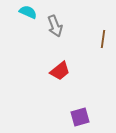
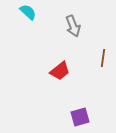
cyan semicircle: rotated 18 degrees clockwise
gray arrow: moved 18 px right
brown line: moved 19 px down
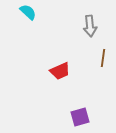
gray arrow: moved 17 px right; rotated 15 degrees clockwise
red trapezoid: rotated 15 degrees clockwise
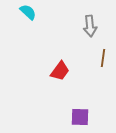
red trapezoid: rotated 30 degrees counterclockwise
purple square: rotated 18 degrees clockwise
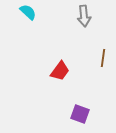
gray arrow: moved 6 px left, 10 px up
purple square: moved 3 px up; rotated 18 degrees clockwise
